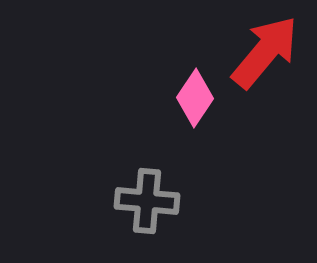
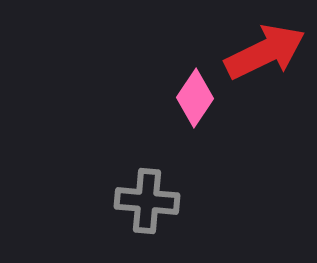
red arrow: rotated 24 degrees clockwise
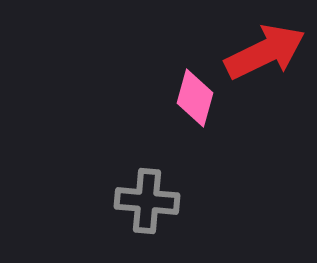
pink diamond: rotated 18 degrees counterclockwise
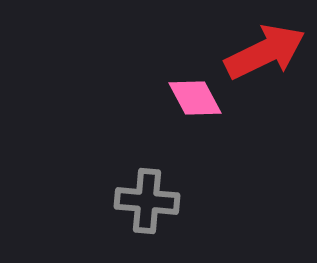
pink diamond: rotated 44 degrees counterclockwise
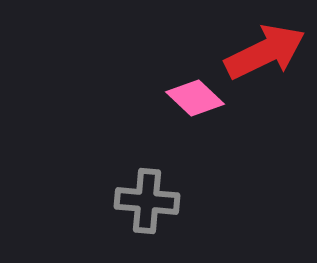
pink diamond: rotated 18 degrees counterclockwise
